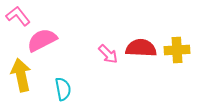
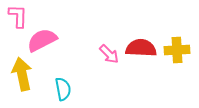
pink L-shape: rotated 40 degrees clockwise
pink arrow: moved 1 px right
yellow arrow: moved 1 px right, 1 px up
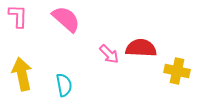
pink semicircle: moved 24 px right, 21 px up; rotated 68 degrees clockwise
yellow cross: moved 21 px down; rotated 15 degrees clockwise
cyan semicircle: moved 1 px right, 4 px up
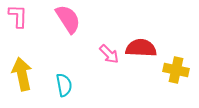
pink semicircle: moved 2 px right; rotated 16 degrees clockwise
yellow cross: moved 1 px left, 1 px up
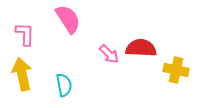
pink L-shape: moved 7 px right, 18 px down
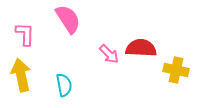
yellow arrow: moved 1 px left, 1 px down
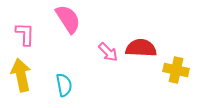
pink arrow: moved 1 px left, 2 px up
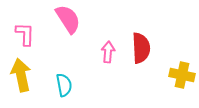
red semicircle: rotated 84 degrees clockwise
pink arrow: rotated 130 degrees counterclockwise
yellow cross: moved 6 px right, 5 px down
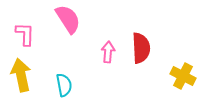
yellow cross: moved 1 px right, 1 px down; rotated 15 degrees clockwise
